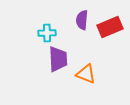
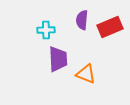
cyan cross: moved 1 px left, 3 px up
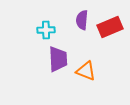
orange triangle: moved 3 px up
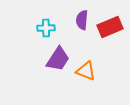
cyan cross: moved 2 px up
purple trapezoid: rotated 36 degrees clockwise
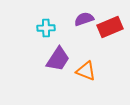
purple semicircle: moved 2 px right, 1 px up; rotated 66 degrees clockwise
